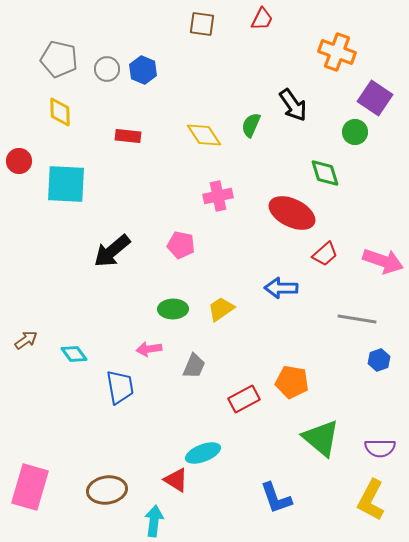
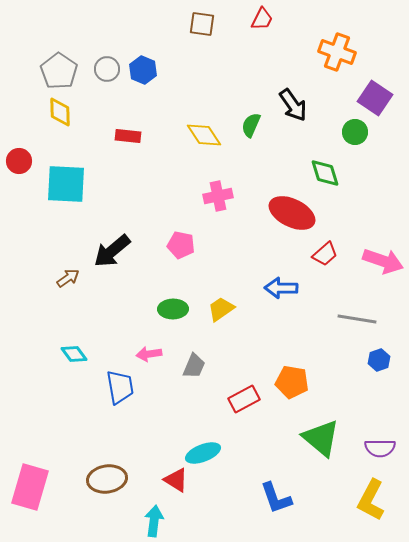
gray pentagon at (59, 59): moved 12 px down; rotated 21 degrees clockwise
brown arrow at (26, 340): moved 42 px right, 62 px up
pink arrow at (149, 349): moved 5 px down
brown ellipse at (107, 490): moved 11 px up
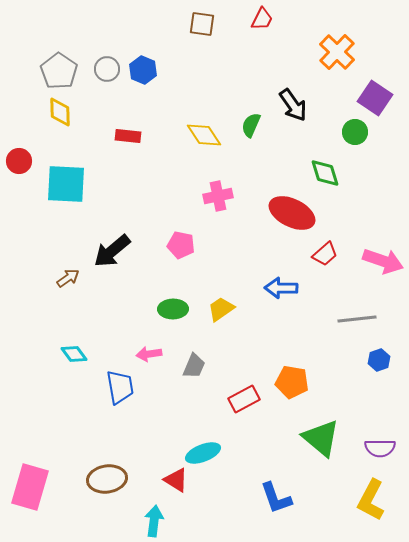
orange cross at (337, 52): rotated 24 degrees clockwise
gray line at (357, 319): rotated 15 degrees counterclockwise
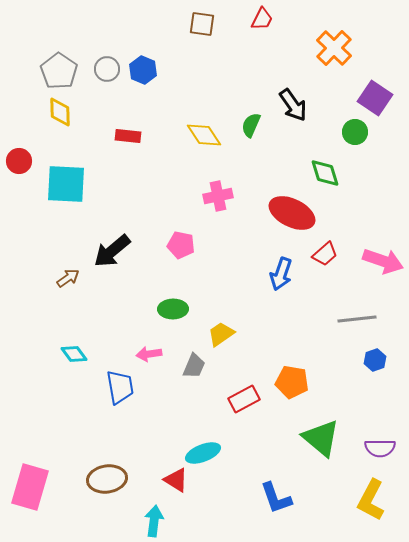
orange cross at (337, 52): moved 3 px left, 4 px up
blue arrow at (281, 288): moved 14 px up; rotated 72 degrees counterclockwise
yellow trapezoid at (221, 309): moved 25 px down
blue hexagon at (379, 360): moved 4 px left
